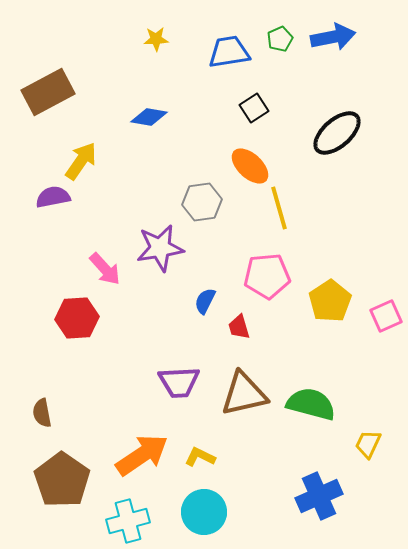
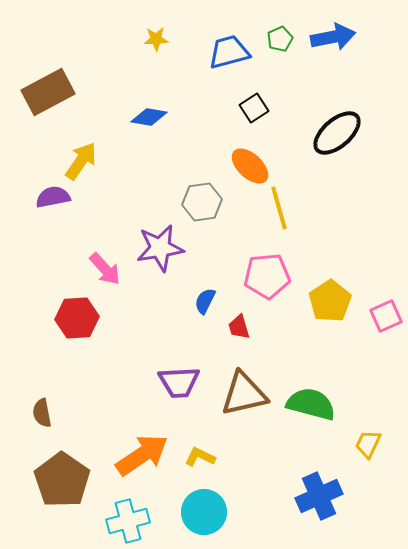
blue trapezoid: rotated 6 degrees counterclockwise
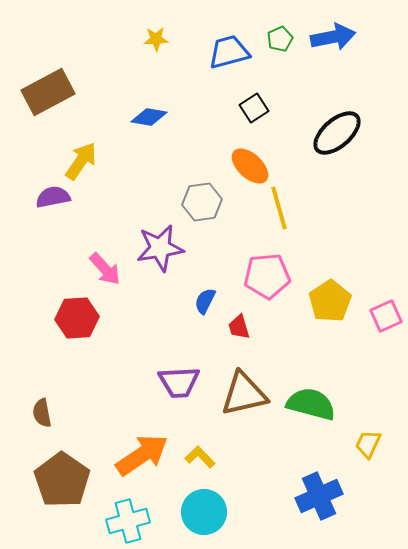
yellow L-shape: rotated 20 degrees clockwise
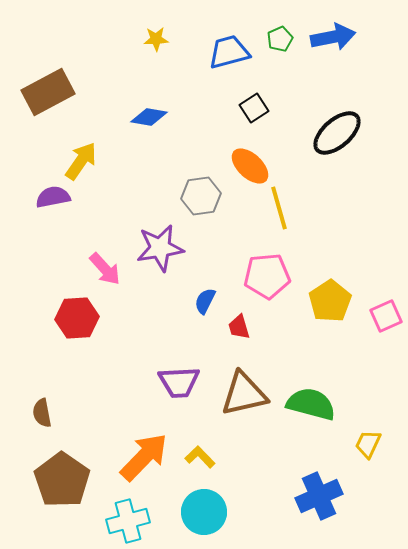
gray hexagon: moved 1 px left, 6 px up
orange arrow: moved 2 px right, 2 px down; rotated 12 degrees counterclockwise
